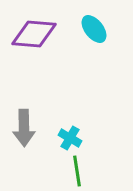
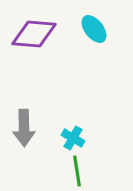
cyan cross: moved 3 px right
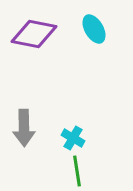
cyan ellipse: rotated 8 degrees clockwise
purple diamond: rotated 6 degrees clockwise
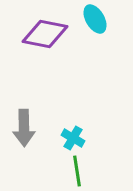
cyan ellipse: moved 1 px right, 10 px up
purple diamond: moved 11 px right
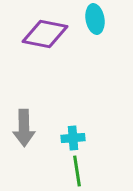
cyan ellipse: rotated 20 degrees clockwise
cyan cross: rotated 35 degrees counterclockwise
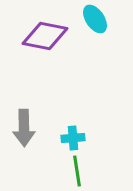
cyan ellipse: rotated 24 degrees counterclockwise
purple diamond: moved 2 px down
